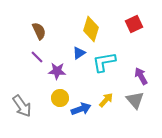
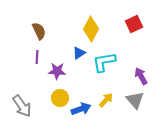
yellow diamond: rotated 10 degrees clockwise
purple line: rotated 48 degrees clockwise
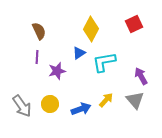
purple star: rotated 18 degrees counterclockwise
yellow circle: moved 10 px left, 6 px down
